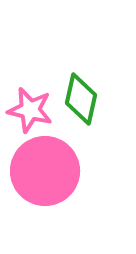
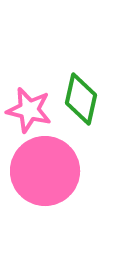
pink star: moved 1 px left
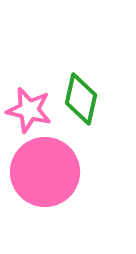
pink circle: moved 1 px down
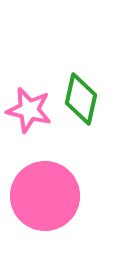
pink circle: moved 24 px down
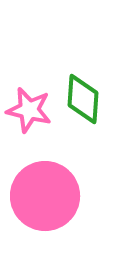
green diamond: moved 2 px right; rotated 9 degrees counterclockwise
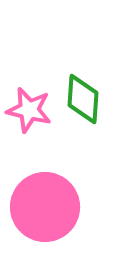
pink circle: moved 11 px down
